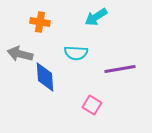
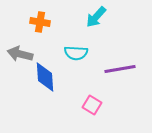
cyan arrow: rotated 15 degrees counterclockwise
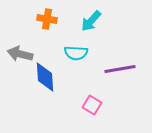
cyan arrow: moved 5 px left, 4 px down
orange cross: moved 7 px right, 3 px up
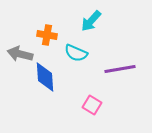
orange cross: moved 16 px down
cyan semicircle: rotated 20 degrees clockwise
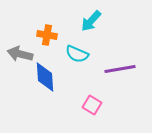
cyan semicircle: moved 1 px right, 1 px down
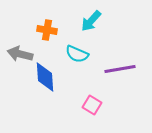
orange cross: moved 5 px up
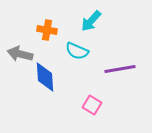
cyan semicircle: moved 3 px up
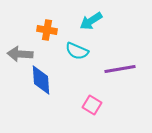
cyan arrow: rotated 15 degrees clockwise
gray arrow: rotated 10 degrees counterclockwise
blue diamond: moved 4 px left, 3 px down
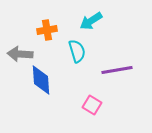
orange cross: rotated 18 degrees counterclockwise
cyan semicircle: rotated 130 degrees counterclockwise
purple line: moved 3 px left, 1 px down
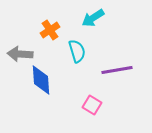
cyan arrow: moved 2 px right, 3 px up
orange cross: moved 3 px right; rotated 24 degrees counterclockwise
